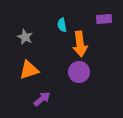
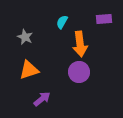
cyan semicircle: moved 3 px up; rotated 40 degrees clockwise
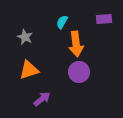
orange arrow: moved 4 px left
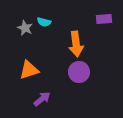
cyan semicircle: moved 18 px left; rotated 104 degrees counterclockwise
gray star: moved 9 px up
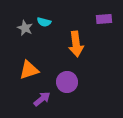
purple circle: moved 12 px left, 10 px down
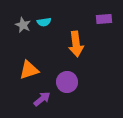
cyan semicircle: rotated 24 degrees counterclockwise
gray star: moved 2 px left, 3 px up
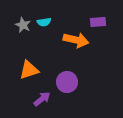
purple rectangle: moved 6 px left, 3 px down
orange arrow: moved 4 px up; rotated 70 degrees counterclockwise
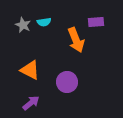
purple rectangle: moved 2 px left
orange arrow: rotated 55 degrees clockwise
orange triangle: moved 1 px right; rotated 45 degrees clockwise
purple arrow: moved 11 px left, 4 px down
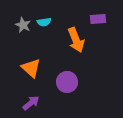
purple rectangle: moved 2 px right, 3 px up
orange triangle: moved 1 px right, 2 px up; rotated 15 degrees clockwise
